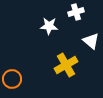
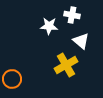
white cross: moved 4 px left, 3 px down; rotated 28 degrees clockwise
white triangle: moved 10 px left
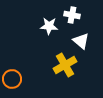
yellow cross: moved 1 px left
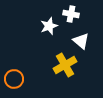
white cross: moved 1 px left, 1 px up
white star: rotated 24 degrees counterclockwise
orange circle: moved 2 px right
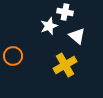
white cross: moved 6 px left, 2 px up
white triangle: moved 4 px left, 5 px up
orange circle: moved 1 px left, 23 px up
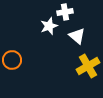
white cross: rotated 21 degrees counterclockwise
orange circle: moved 1 px left, 4 px down
yellow cross: moved 23 px right, 1 px down
